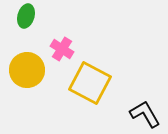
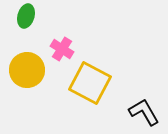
black L-shape: moved 1 px left, 2 px up
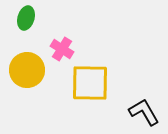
green ellipse: moved 2 px down
yellow square: rotated 27 degrees counterclockwise
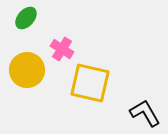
green ellipse: rotated 25 degrees clockwise
yellow square: rotated 12 degrees clockwise
black L-shape: moved 1 px right, 1 px down
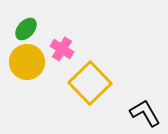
green ellipse: moved 11 px down
yellow circle: moved 8 px up
yellow square: rotated 33 degrees clockwise
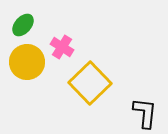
green ellipse: moved 3 px left, 4 px up
pink cross: moved 2 px up
black L-shape: rotated 36 degrees clockwise
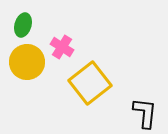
green ellipse: rotated 25 degrees counterclockwise
yellow square: rotated 6 degrees clockwise
